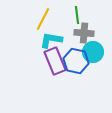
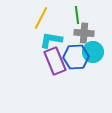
yellow line: moved 2 px left, 1 px up
blue hexagon: moved 4 px up; rotated 15 degrees counterclockwise
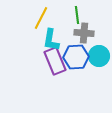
cyan L-shape: rotated 90 degrees counterclockwise
cyan circle: moved 6 px right, 4 px down
